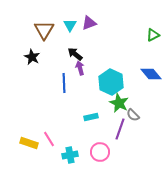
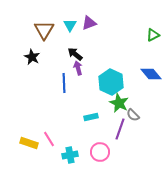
purple arrow: moved 2 px left
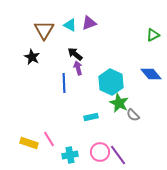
cyan triangle: rotated 32 degrees counterclockwise
purple line: moved 2 px left, 26 px down; rotated 55 degrees counterclockwise
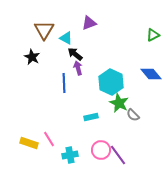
cyan triangle: moved 4 px left, 13 px down
pink circle: moved 1 px right, 2 px up
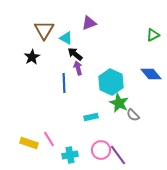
black star: rotated 14 degrees clockwise
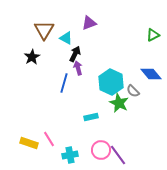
black arrow: rotated 77 degrees clockwise
blue line: rotated 18 degrees clockwise
gray semicircle: moved 24 px up
